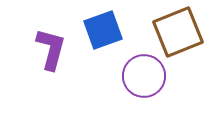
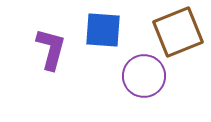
blue square: rotated 24 degrees clockwise
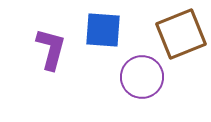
brown square: moved 3 px right, 2 px down
purple circle: moved 2 px left, 1 px down
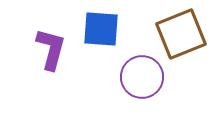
blue square: moved 2 px left, 1 px up
